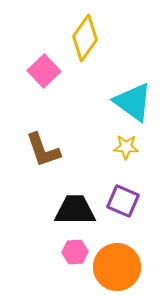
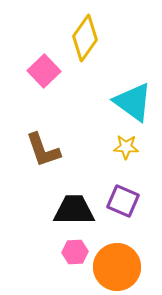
black trapezoid: moved 1 px left
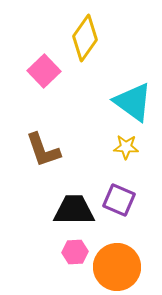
purple square: moved 4 px left, 1 px up
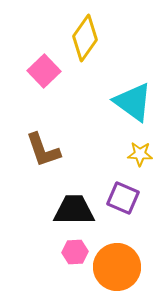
yellow star: moved 14 px right, 7 px down
purple square: moved 4 px right, 2 px up
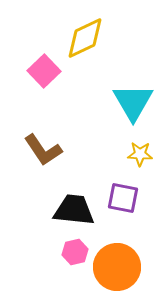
yellow diamond: rotated 30 degrees clockwise
cyan triangle: rotated 24 degrees clockwise
brown L-shape: rotated 15 degrees counterclockwise
purple square: rotated 12 degrees counterclockwise
black trapezoid: rotated 6 degrees clockwise
pink hexagon: rotated 10 degrees counterclockwise
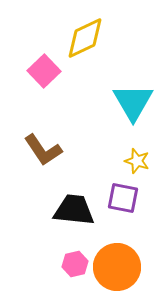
yellow star: moved 3 px left, 7 px down; rotated 15 degrees clockwise
pink hexagon: moved 12 px down
